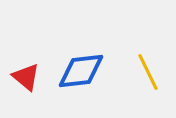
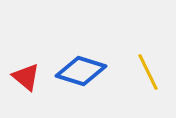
blue diamond: rotated 24 degrees clockwise
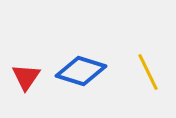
red triangle: rotated 24 degrees clockwise
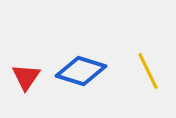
yellow line: moved 1 px up
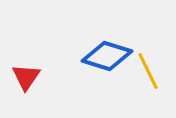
blue diamond: moved 26 px right, 15 px up
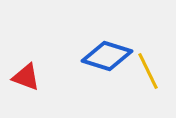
red triangle: rotated 44 degrees counterclockwise
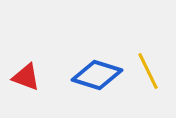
blue diamond: moved 10 px left, 19 px down
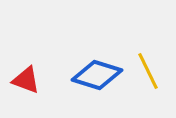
red triangle: moved 3 px down
